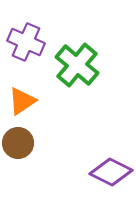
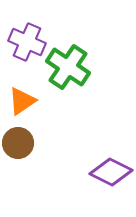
purple cross: moved 1 px right
green cross: moved 9 px left, 2 px down; rotated 6 degrees counterclockwise
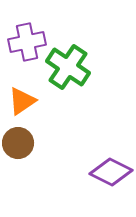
purple cross: rotated 36 degrees counterclockwise
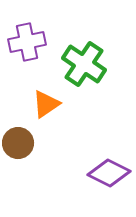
green cross: moved 16 px right, 3 px up
orange triangle: moved 24 px right, 3 px down
purple diamond: moved 2 px left, 1 px down
